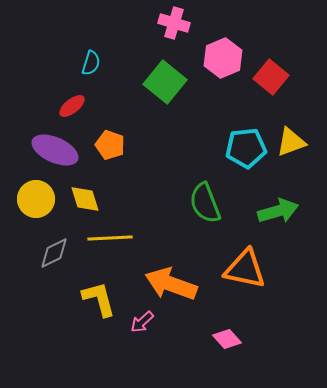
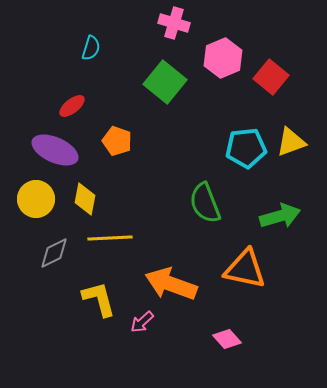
cyan semicircle: moved 15 px up
orange pentagon: moved 7 px right, 4 px up
yellow diamond: rotated 28 degrees clockwise
green arrow: moved 2 px right, 5 px down
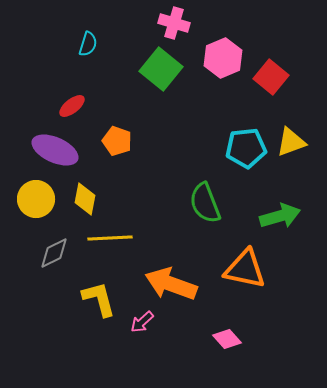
cyan semicircle: moved 3 px left, 4 px up
green square: moved 4 px left, 13 px up
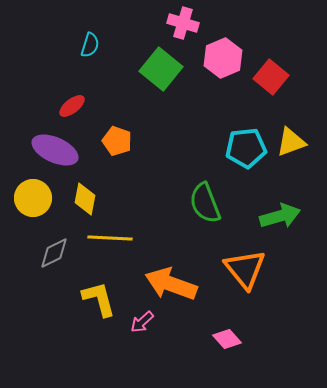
pink cross: moved 9 px right
cyan semicircle: moved 2 px right, 1 px down
yellow circle: moved 3 px left, 1 px up
yellow line: rotated 6 degrees clockwise
orange triangle: rotated 39 degrees clockwise
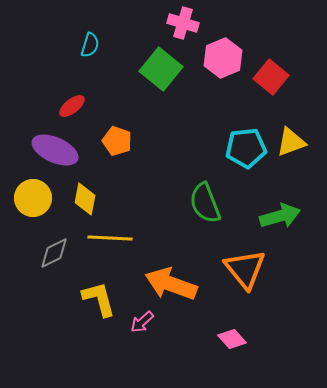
pink diamond: moved 5 px right
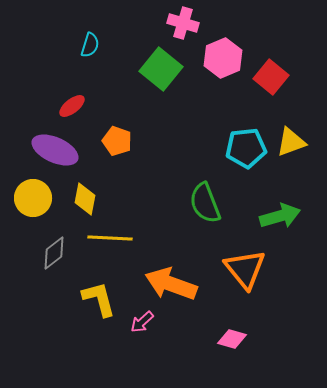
gray diamond: rotated 12 degrees counterclockwise
pink diamond: rotated 32 degrees counterclockwise
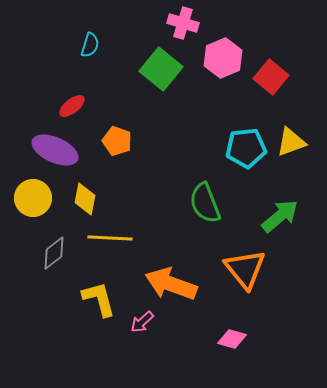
green arrow: rotated 24 degrees counterclockwise
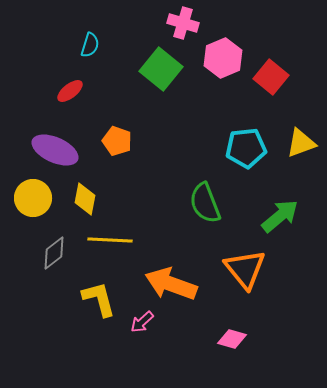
red ellipse: moved 2 px left, 15 px up
yellow triangle: moved 10 px right, 1 px down
yellow line: moved 2 px down
